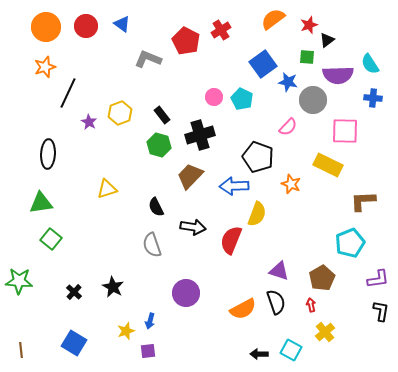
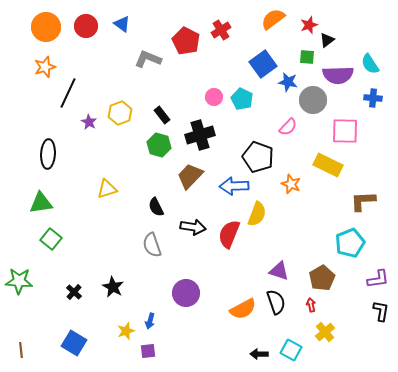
red semicircle at (231, 240): moved 2 px left, 6 px up
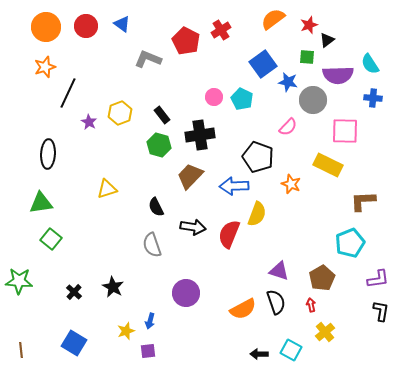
black cross at (200, 135): rotated 8 degrees clockwise
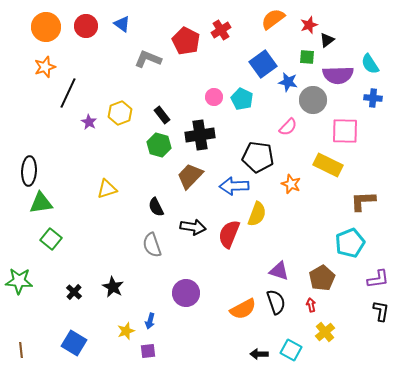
black ellipse at (48, 154): moved 19 px left, 17 px down
black pentagon at (258, 157): rotated 12 degrees counterclockwise
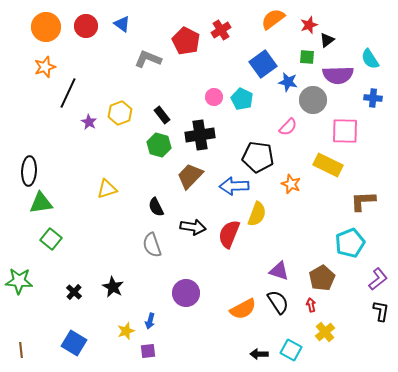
cyan semicircle at (370, 64): moved 5 px up
purple L-shape at (378, 279): rotated 30 degrees counterclockwise
black semicircle at (276, 302): moved 2 px right; rotated 15 degrees counterclockwise
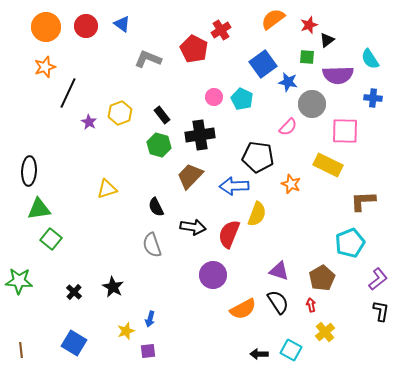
red pentagon at (186, 41): moved 8 px right, 8 px down
gray circle at (313, 100): moved 1 px left, 4 px down
green triangle at (41, 203): moved 2 px left, 6 px down
purple circle at (186, 293): moved 27 px right, 18 px up
blue arrow at (150, 321): moved 2 px up
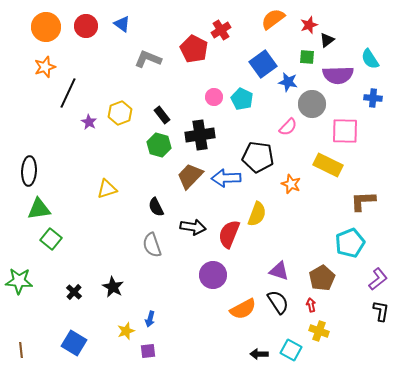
blue arrow at (234, 186): moved 8 px left, 8 px up
yellow cross at (325, 332): moved 6 px left, 1 px up; rotated 30 degrees counterclockwise
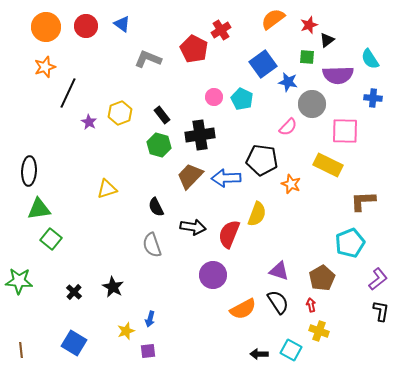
black pentagon at (258, 157): moved 4 px right, 3 px down
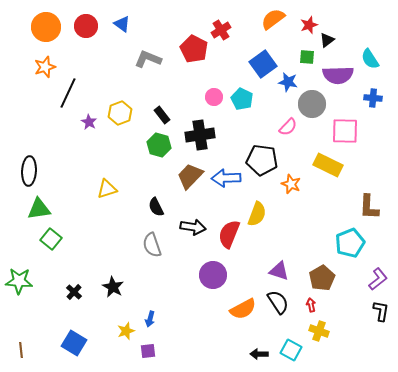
brown L-shape at (363, 201): moved 6 px right, 6 px down; rotated 84 degrees counterclockwise
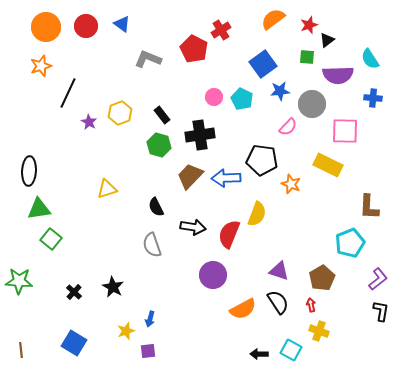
orange star at (45, 67): moved 4 px left, 1 px up
blue star at (288, 82): moved 8 px left, 9 px down; rotated 18 degrees counterclockwise
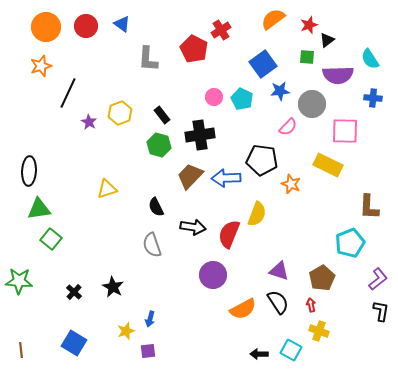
gray L-shape at (148, 59): rotated 108 degrees counterclockwise
